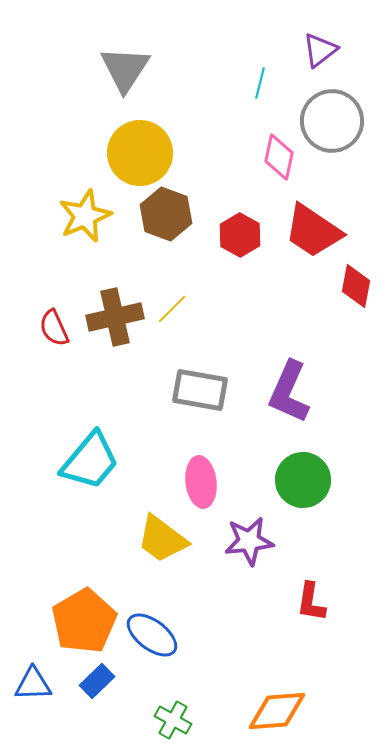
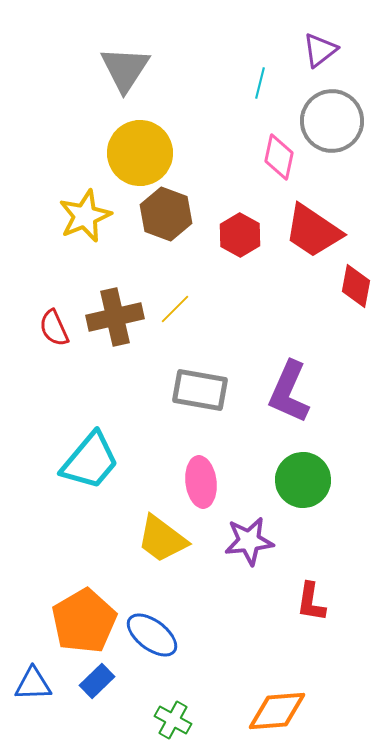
yellow line: moved 3 px right
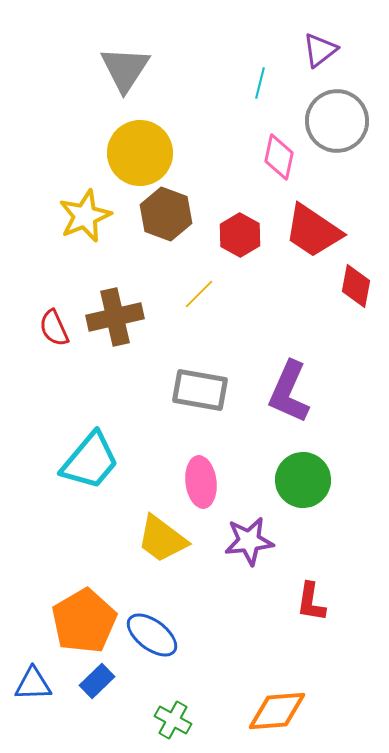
gray circle: moved 5 px right
yellow line: moved 24 px right, 15 px up
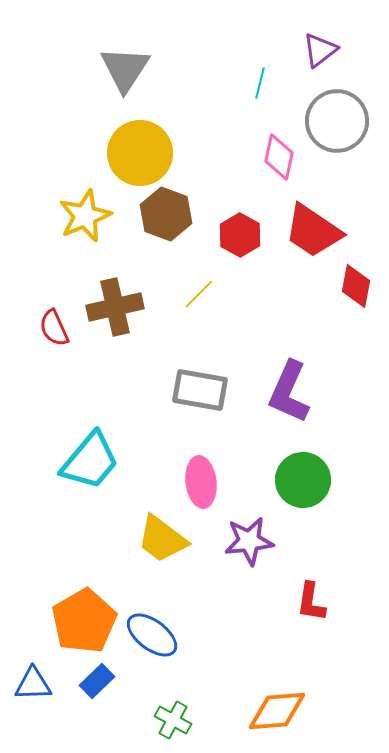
brown cross: moved 10 px up
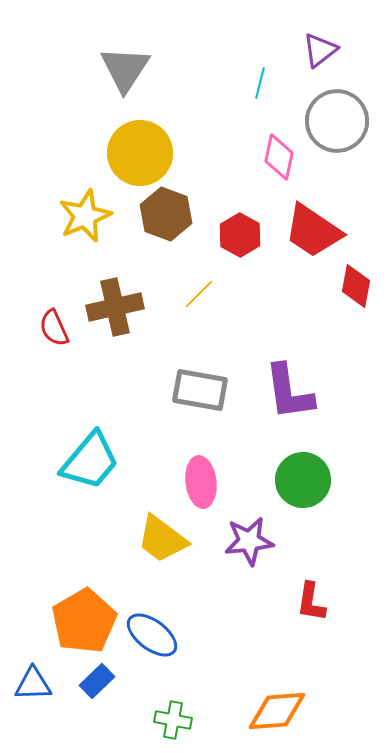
purple L-shape: rotated 32 degrees counterclockwise
green cross: rotated 18 degrees counterclockwise
